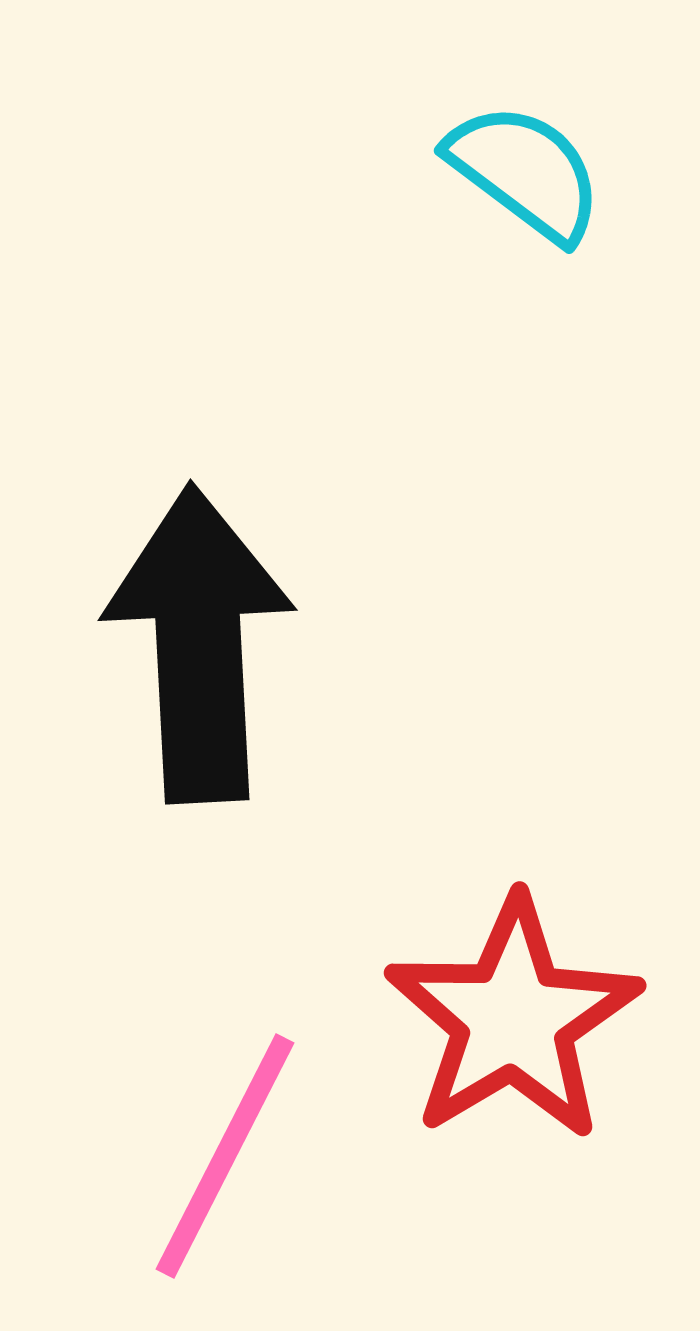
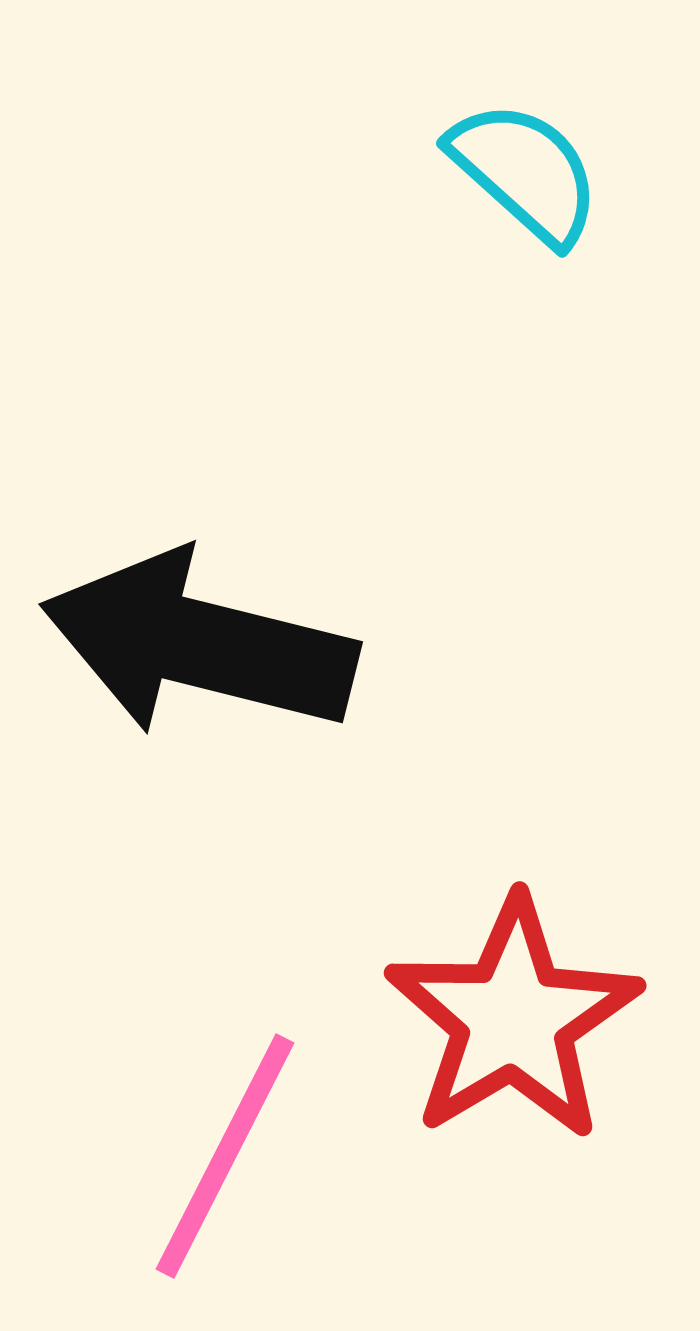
cyan semicircle: rotated 5 degrees clockwise
black arrow: rotated 73 degrees counterclockwise
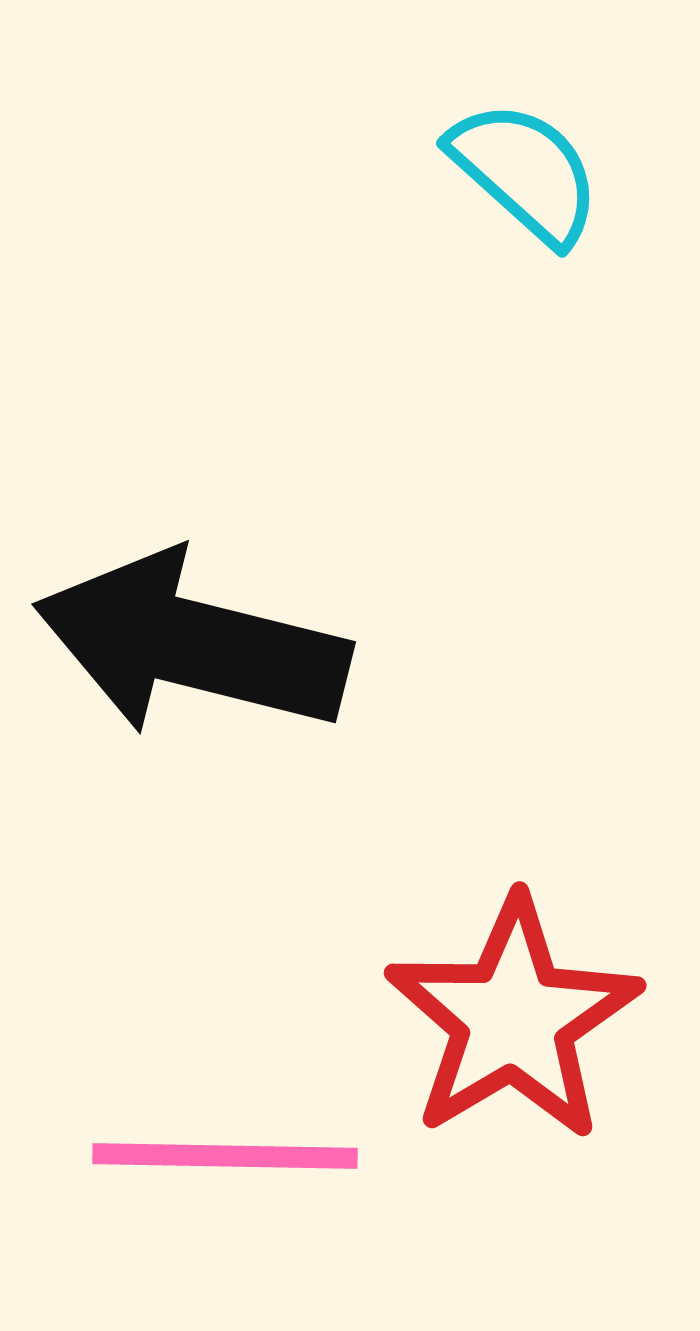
black arrow: moved 7 px left
pink line: rotated 64 degrees clockwise
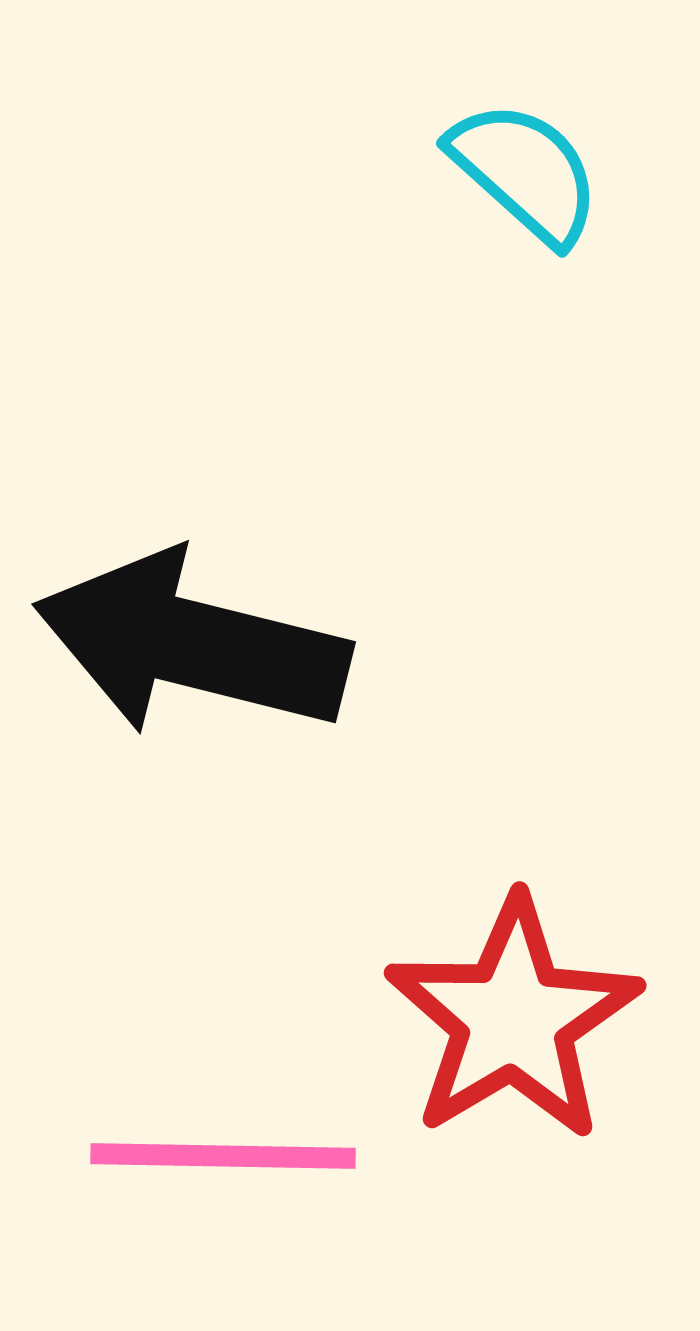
pink line: moved 2 px left
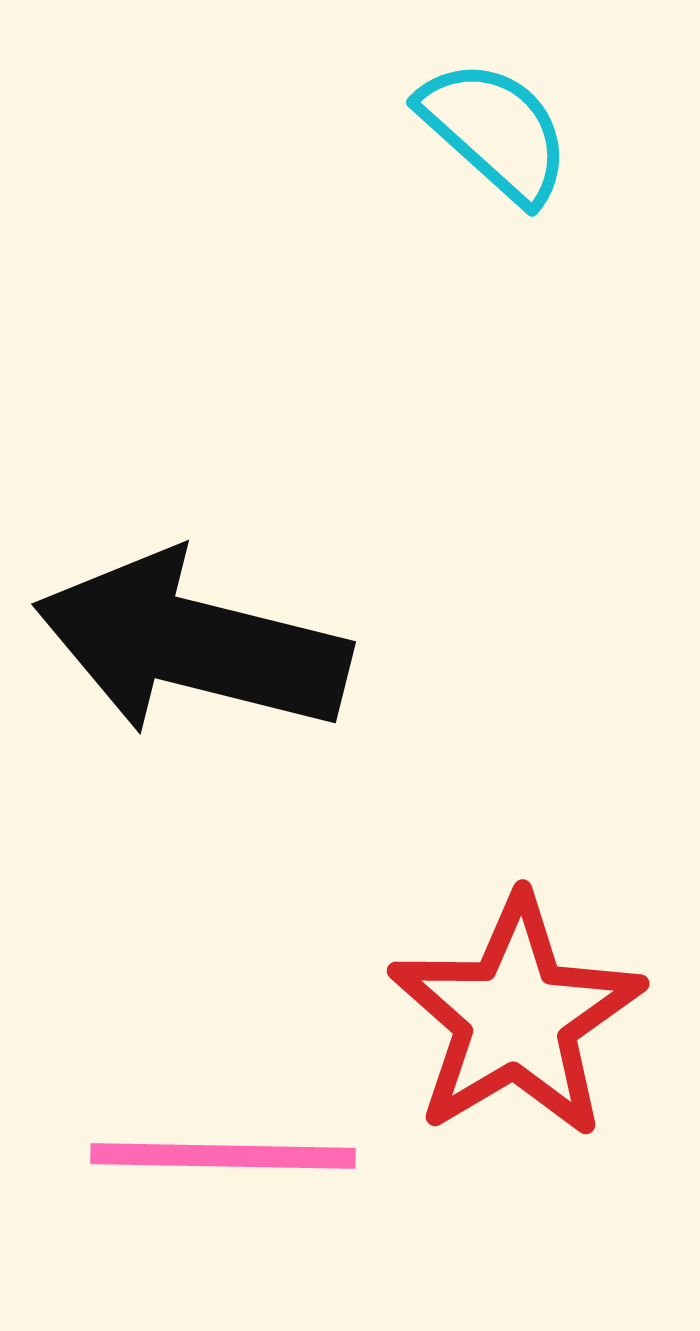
cyan semicircle: moved 30 px left, 41 px up
red star: moved 3 px right, 2 px up
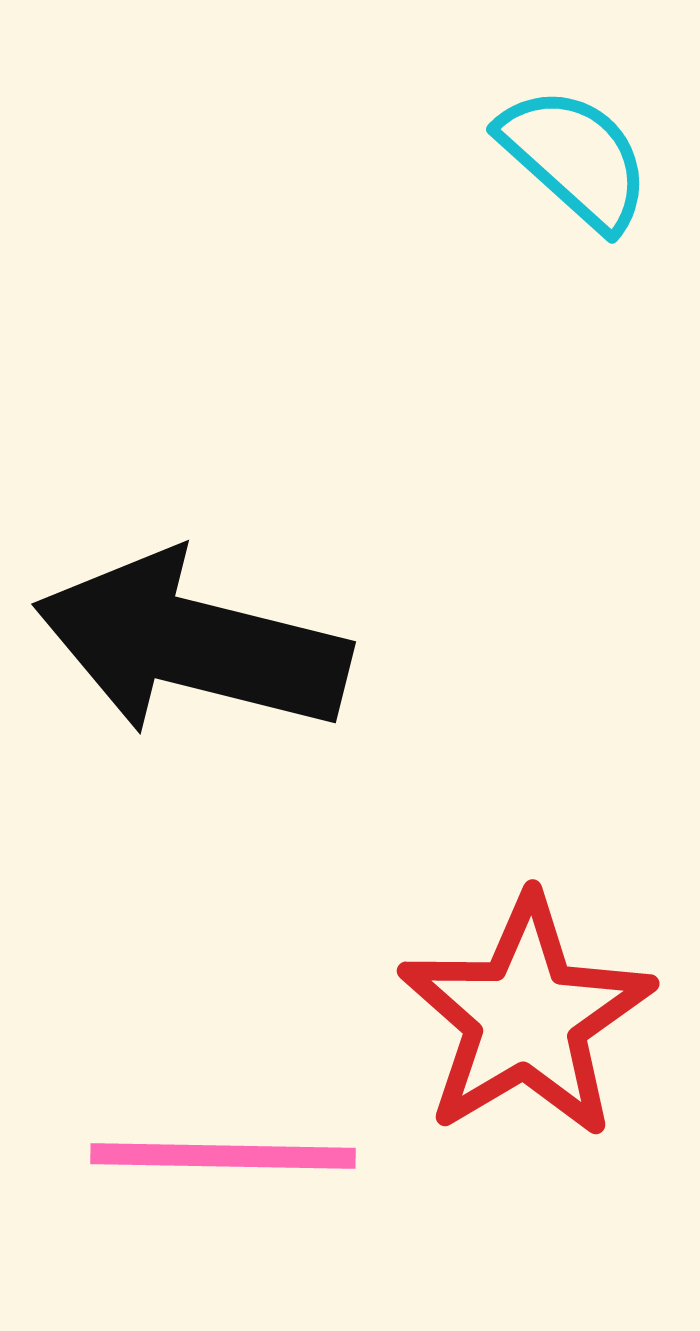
cyan semicircle: moved 80 px right, 27 px down
red star: moved 10 px right
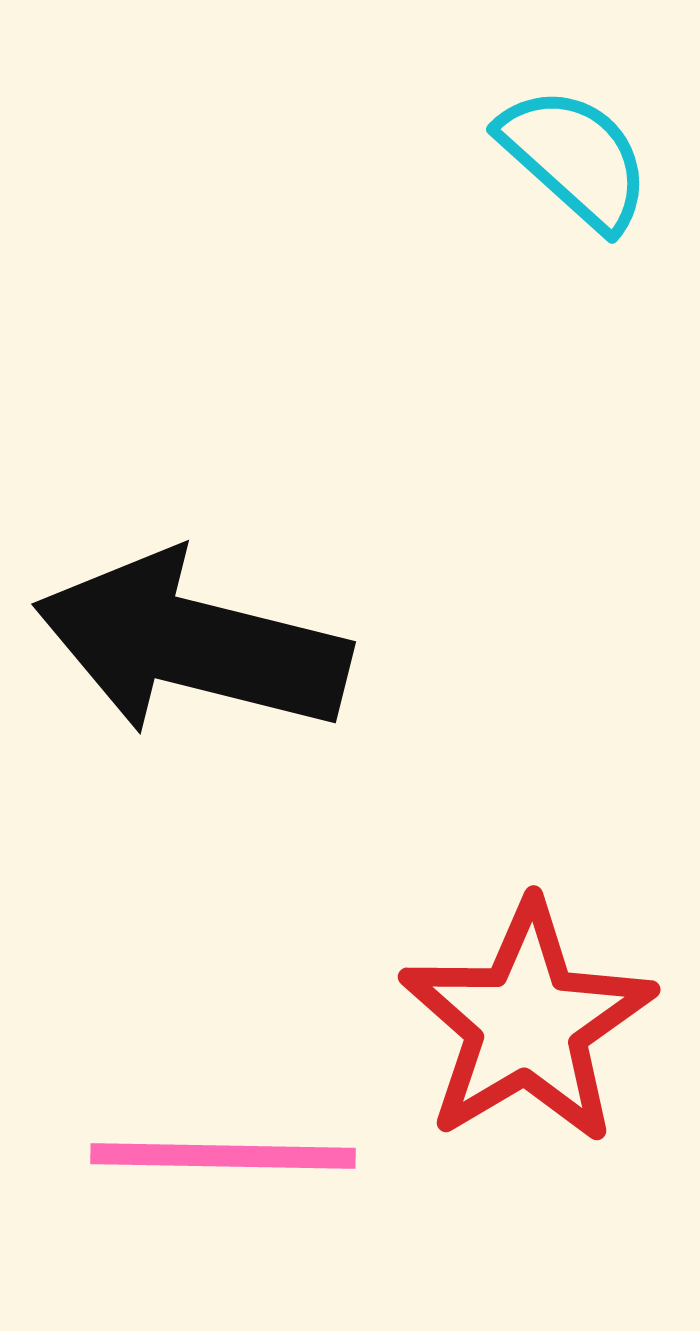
red star: moved 1 px right, 6 px down
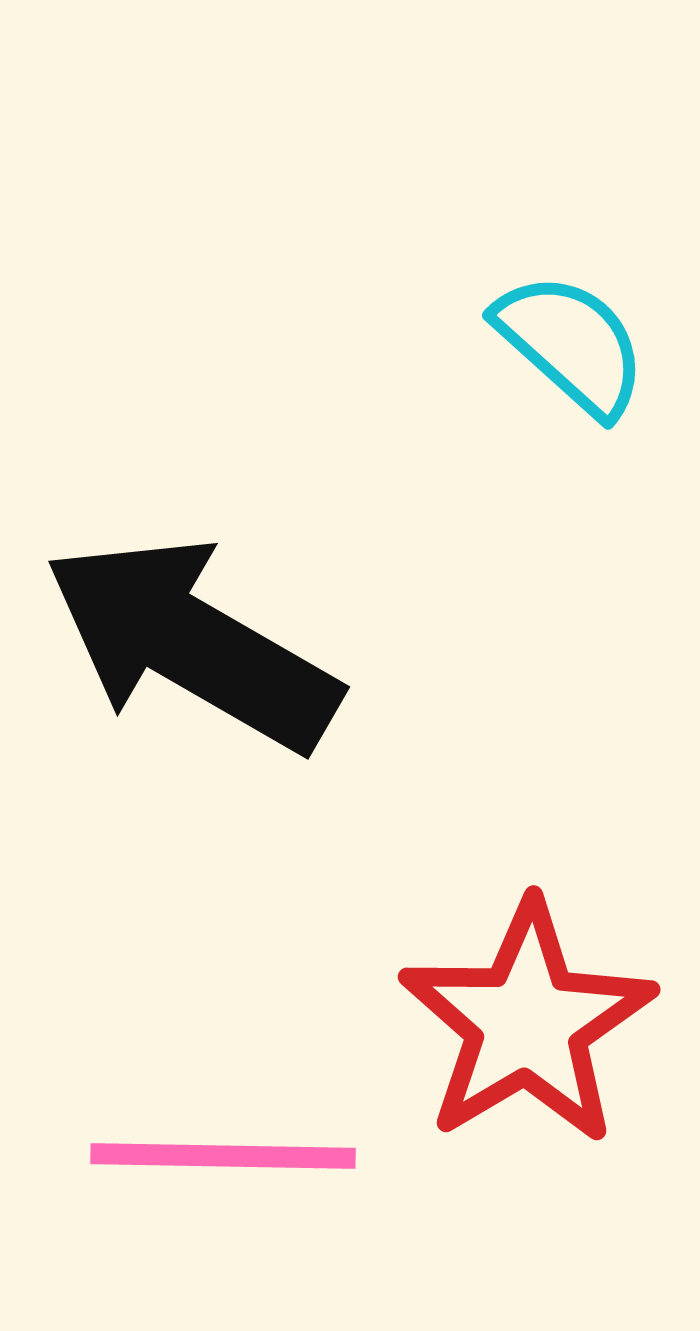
cyan semicircle: moved 4 px left, 186 px down
black arrow: rotated 16 degrees clockwise
